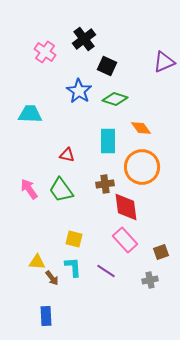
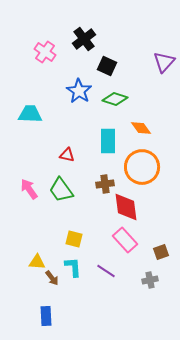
purple triangle: rotated 25 degrees counterclockwise
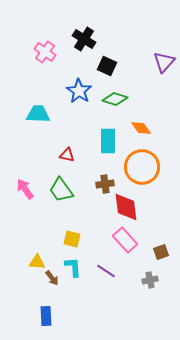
black cross: rotated 20 degrees counterclockwise
cyan trapezoid: moved 8 px right
pink arrow: moved 4 px left
yellow square: moved 2 px left
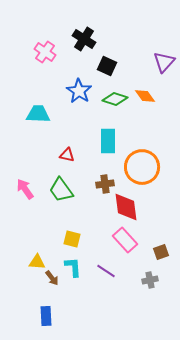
orange diamond: moved 4 px right, 32 px up
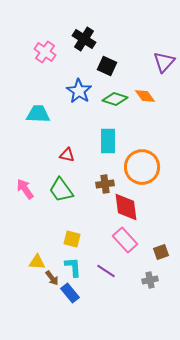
blue rectangle: moved 24 px right, 23 px up; rotated 36 degrees counterclockwise
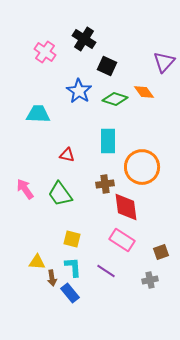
orange diamond: moved 1 px left, 4 px up
green trapezoid: moved 1 px left, 4 px down
pink rectangle: moved 3 px left; rotated 15 degrees counterclockwise
brown arrow: rotated 28 degrees clockwise
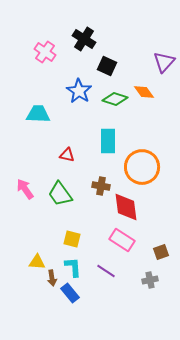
brown cross: moved 4 px left, 2 px down; rotated 18 degrees clockwise
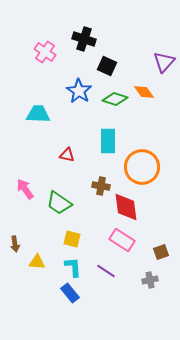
black cross: rotated 15 degrees counterclockwise
green trapezoid: moved 1 px left, 9 px down; rotated 20 degrees counterclockwise
brown arrow: moved 37 px left, 34 px up
